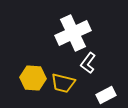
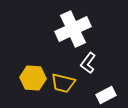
white cross: moved 4 px up
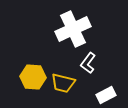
yellow hexagon: moved 1 px up
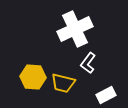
white cross: moved 2 px right
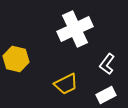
white L-shape: moved 19 px right, 1 px down
yellow hexagon: moved 17 px left, 18 px up; rotated 10 degrees clockwise
yellow trapezoid: moved 3 px right, 1 px down; rotated 40 degrees counterclockwise
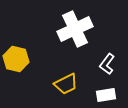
white rectangle: rotated 18 degrees clockwise
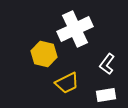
yellow hexagon: moved 28 px right, 5 px up
yellow trapezoid: moved 1 px right, 1 px up
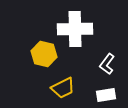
white cross: rotated 24 degrees clockwise
yellow trapezoid: moved 4 px left, 5 px down
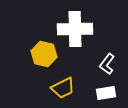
white rectangle: moved 2 px up
